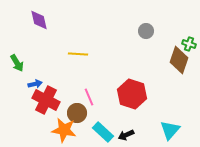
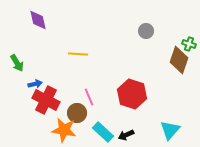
purple diamond: moved 1 px left
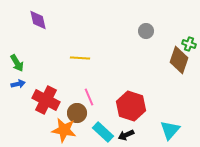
yellow line: moved 2 px right, 4 px down
blue arrow: moved 17 px left
red hexagon: moved 1 px left, 12 px down
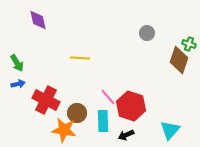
gray circle: moved 1 px right, 2 px down
pink line: moved 19 px right; rotated 18 degrees counterclockwise
cyan rectangle: moved 11 px up; rotated 45 degrees clockwise
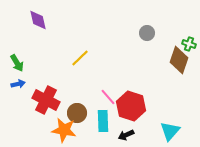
yellow line: rotated 48 degrees counterclockwise
cyan triangle: moved 1 px down
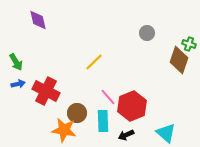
yellow line: moved 14 px right, 4 px down
green arrow: moved 1 px left, 1 px up
red cross: moved 9 px up
red hexagon: moved 1 px right; rotated 20 degrees clockwise
cyan triangle: moved 4 px left, 2 px down; rotated 30 degrees counterclockwise
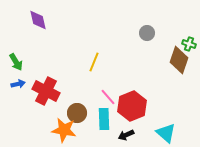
yellow line: rotated 24 degrees counterclockwise
cyan rectangle: moved 1 px right, 2 px up
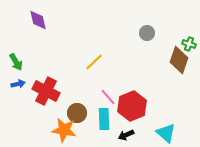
yellow line: rotated 24 degrees clockwise
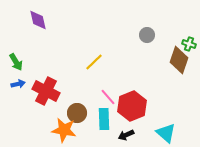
gray circle: moved 2 px down
